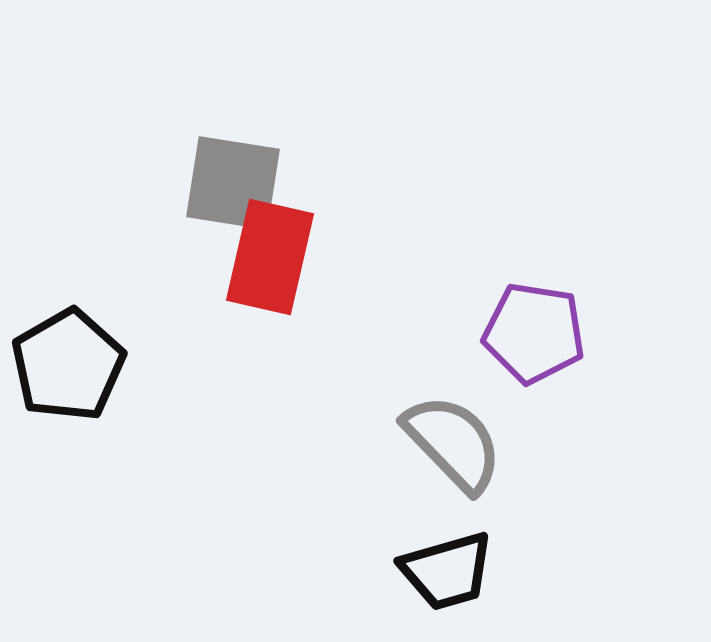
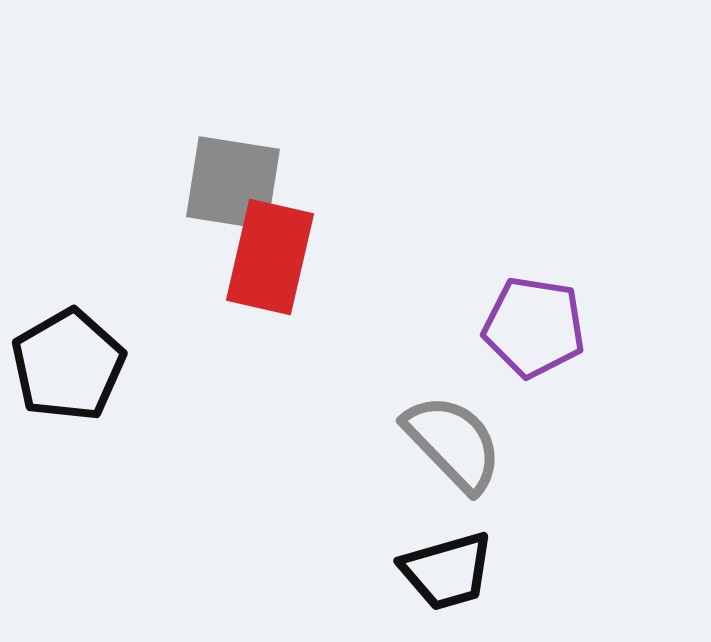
purple pentagon: moved 6 px up
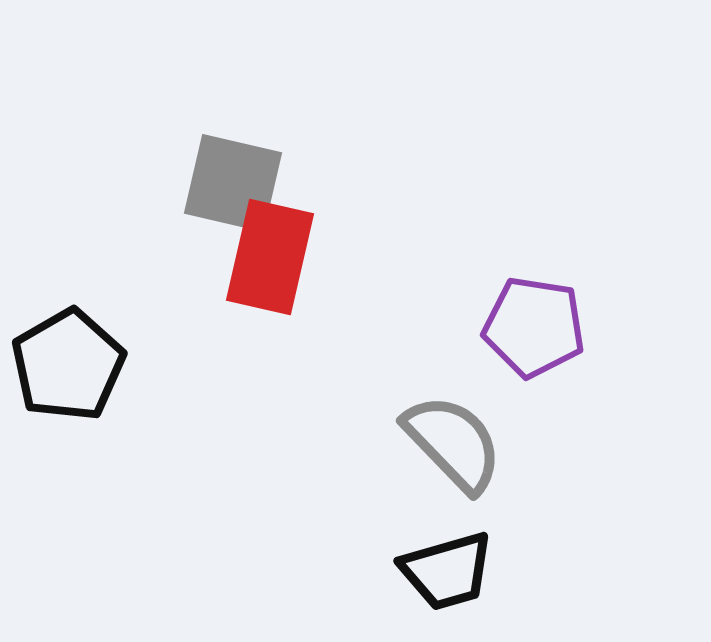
gray square: rotated 4 degrees clockwise
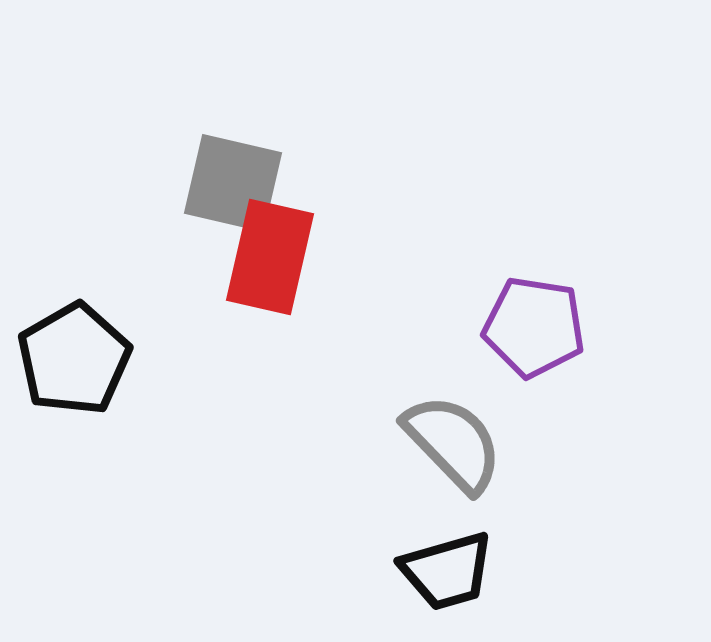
black pentagon: moved 6 px right, 6 px up
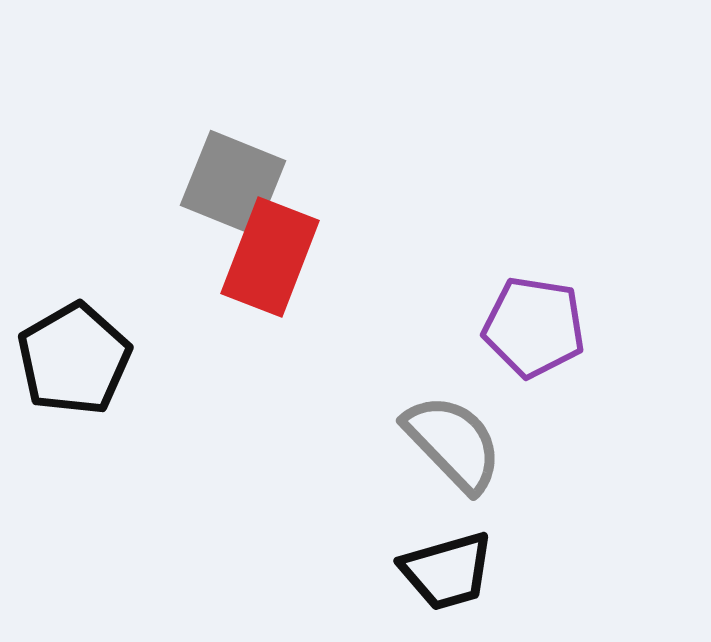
gray square: rotated 9 degrees clockwise
red rectangle: rotated 8 degrees clockwise
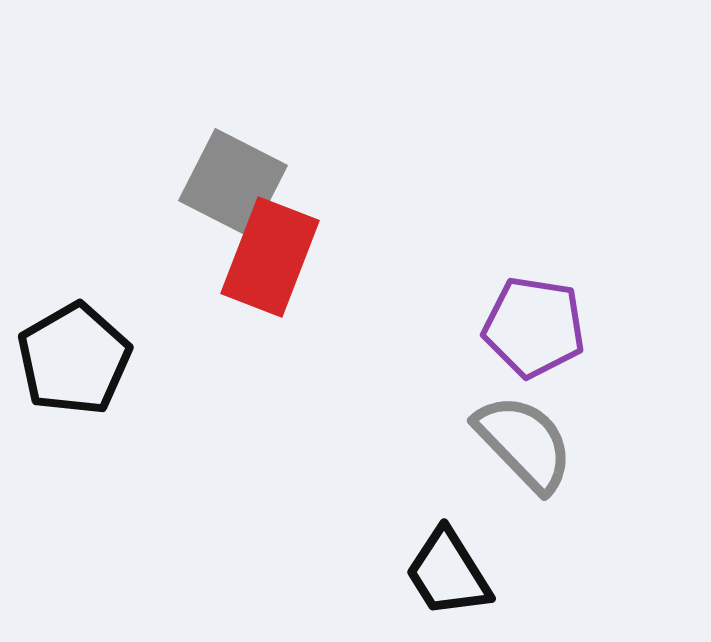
gray square: rotated 5 degrees clockwise
gray semicircle: moved 71 px right
black trapezoid: moved 1 px right, 2 px down; rotated 74 degrees clockwise
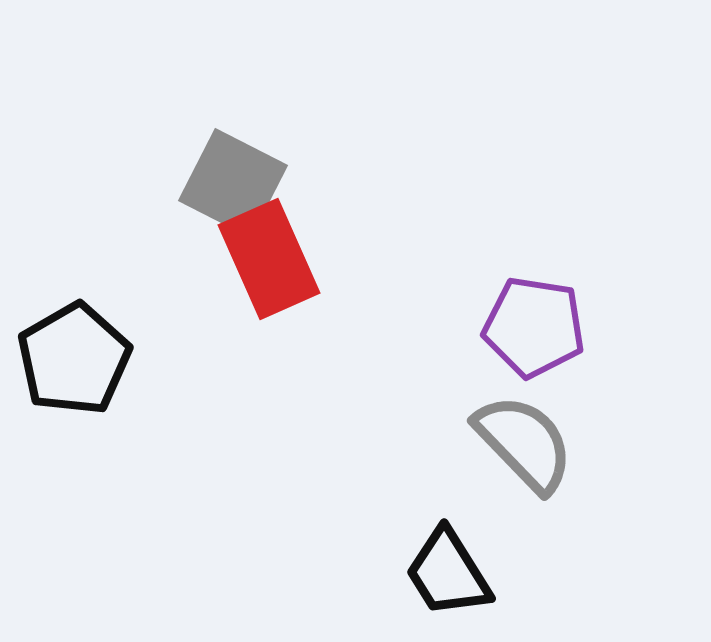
red rectangle: moved 1 px left, 2 px down; rotated 45 degrees counterclockwise
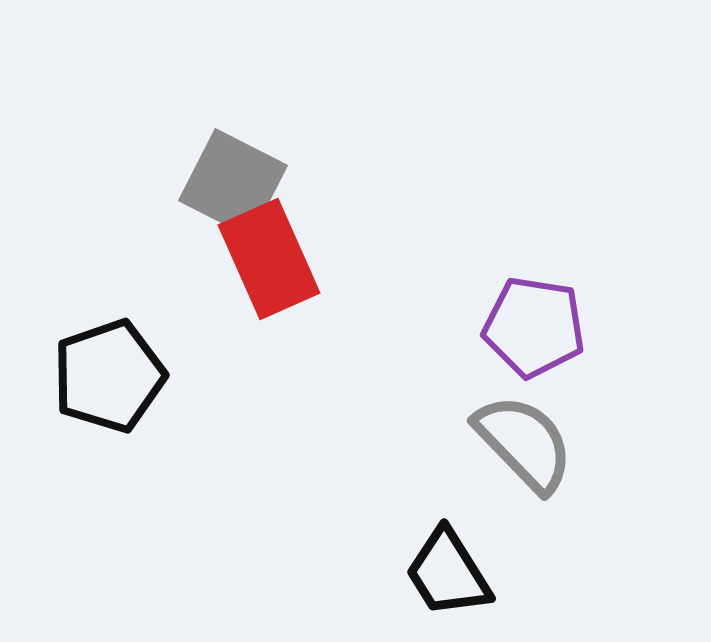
black pentagon: moved 35 px right, 17 px down; rotated 11 degrees clockwise
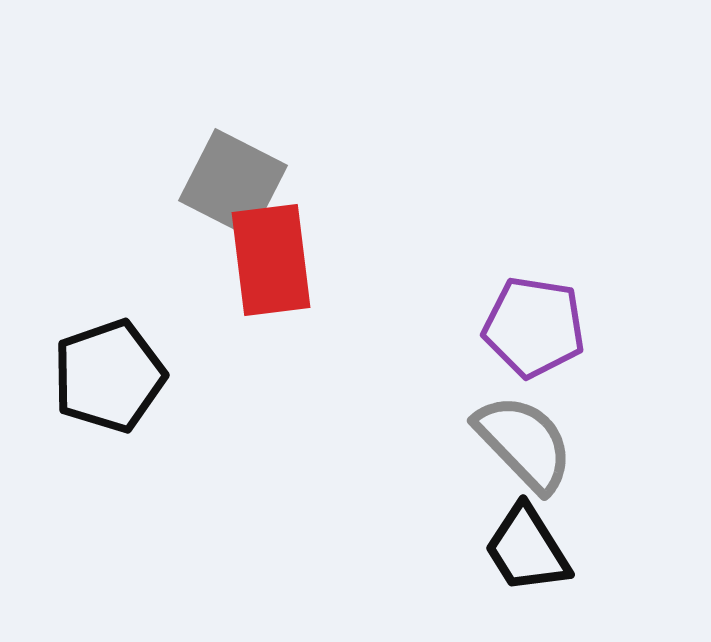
red rectangle: moved 2 px right, 1 px down; rotated 17 degrees clockwise
black trapezoid: moved 79 px right, 24 px up
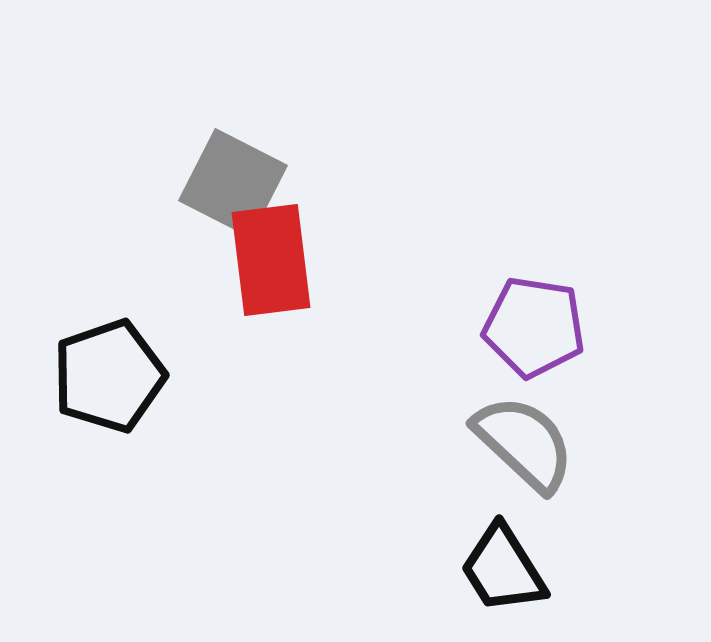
gray semicircle: rotated 3 degrees counterclockwise
black trapezoid: moved 24 px left, 20 px down
